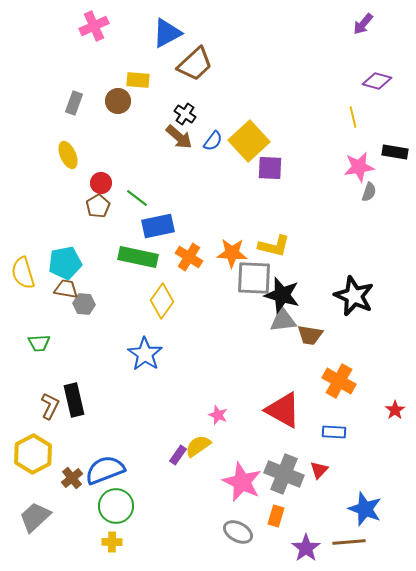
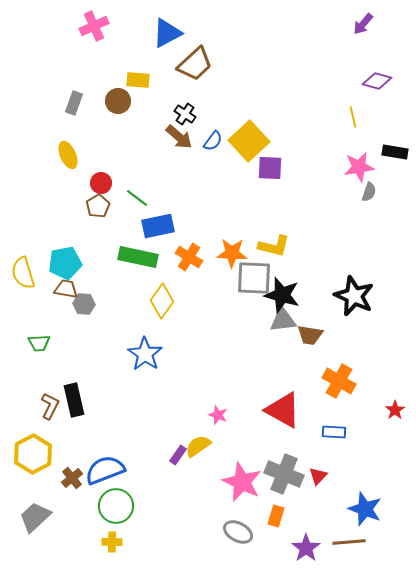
red triangle at (319, 470): moved 1 px left, 6 px down
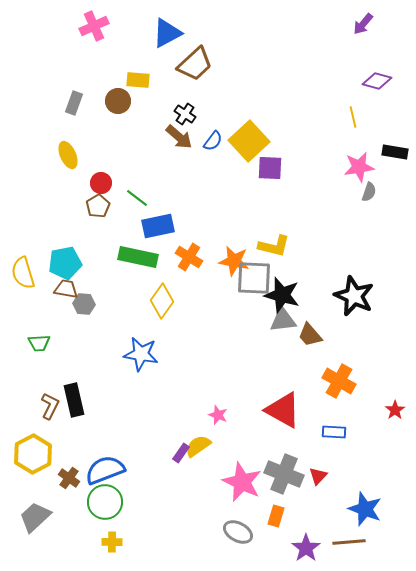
orange star at (232, 253): moved 2 px right, 8 px down; rotated 8 degrees clockwise
brown trapezoid at (310, 335): rotated 40 degrees clockwise
blue star at (145, 354): moved 4 px left; rotated 24 degrees counterclockwise
purple rectangle at (178, 455): moved 3 px right, 2 px up
brown cross at (72, 478): moved 3 px left; rotated 15 degrees counterclockwise
green circle at (116, 506): moved 11 px left, 4 px up
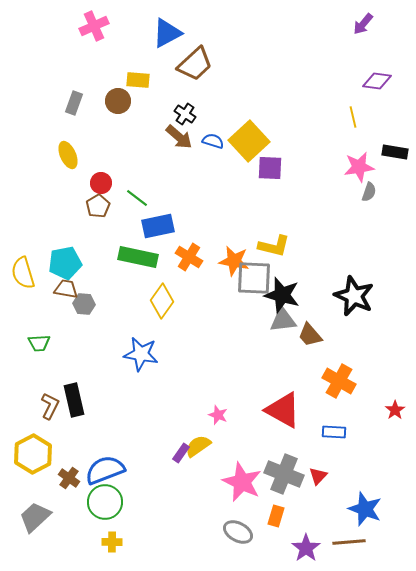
purple diamond at (377, 81): rotated 8 degrees counterclockwise
blue semicircle at (213, 141): rotated 110 degrees counterclockwise
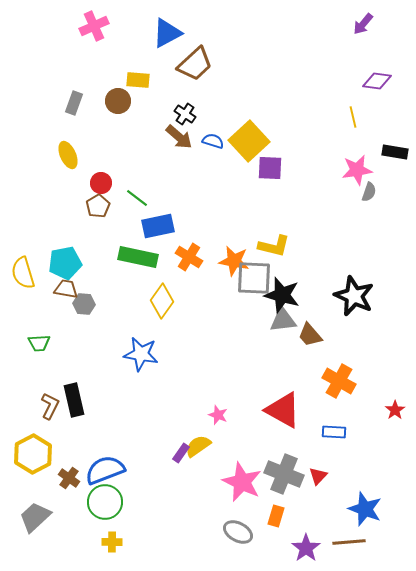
pink star at (359, 167): moved 2 px left, 3 px down
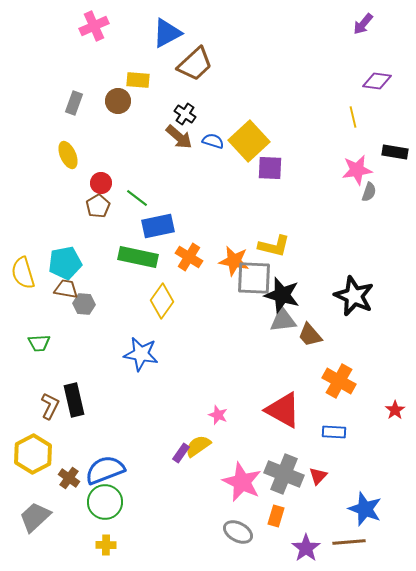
yellow cross at (112, 542): moved 6 px left, 3 px down
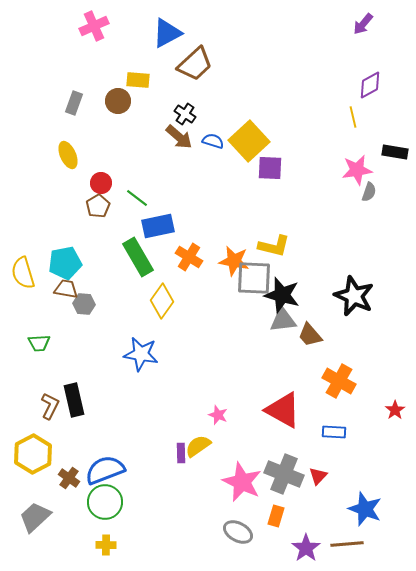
purple diamond at (377, 81): moved 7 px left, 4 px down; rotated 36 degrees counterclockwise
green rectangle at (138, 257): rotated 48 degrees clockwise
purple rectangle at (181, 453): rotated 36 degrees counterclockwise
brown line at (349, 542): moved 2 px left, 2 px down
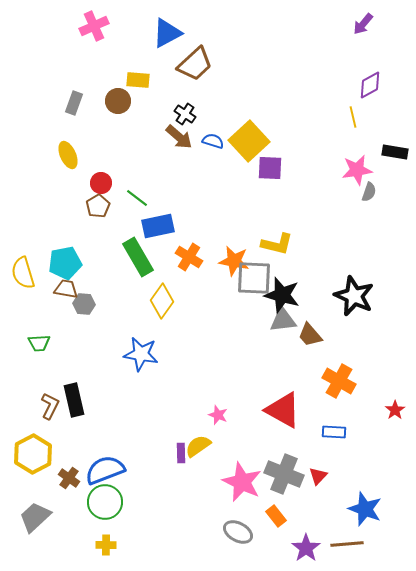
yellow L-shape at (274, 246): moved 3 px right, 2 px up
orange rectangle at (276, 516): rotated 55 degrees counterclockwise
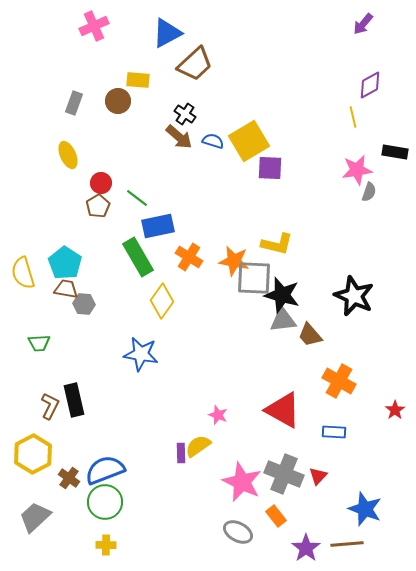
yellow square at (249, 141): rotated 12 degrees clockwise
cyan pentagon at (65, 263): rotated 28 degrees counterclockwise
